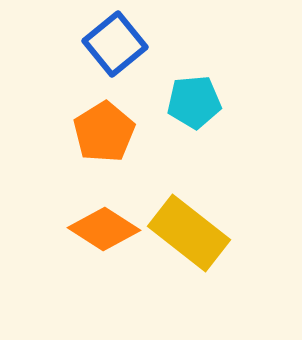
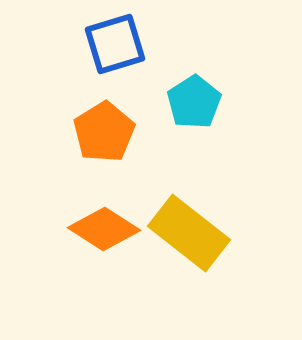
blue square: rotated 22 degrees clockwise
cyan pentagon: rotated 28 degrees counterclockwise
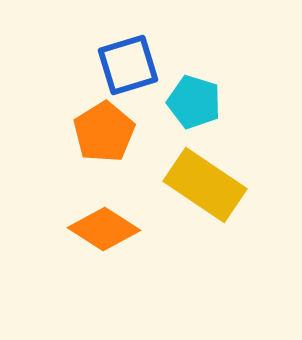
blue square: moved 13 px right, 21 px down
cyan pentagon: rotated 22 degrees counterclockwise
yellow rectangle: moved 16 px right, 48 px up; rotated 4 degrees counterclockwise
